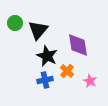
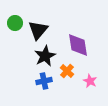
black star: moved 2 px left; rotated 20 degrees clockwise
blue cross: moved 1 px left, 1 px down
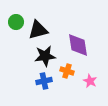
green circle: moved 1 px right, 1 px up
black triangle: rotated 35 degrees clockwise
black star: rotated 20 degrees clockwise
orange cross: rotated 24 degrees counterclockwise
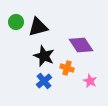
black triangle: moved 3 px up
purple diamond: moved 3 px right; rotated 25 degrees counterclockwise
black star: moved 1 px left; rotated 30 degrees clockwise
orange cross: moved 3 px up
blue cross: rotated 28 degrees counterclockwise
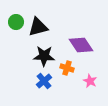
black star: rotated 20 degrees counterclockwise
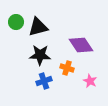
black star: moved 4 px left, 1 px up
blue cross: rotated 21 degrees clockwise
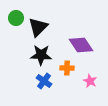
green circle: moved 4 px up
black triangle: rotated 30 degrees counterclockwise
black star: moved 1 px right
orange cross: rotated 16 degrees counterclockwise
blue cross: rotated 35 degrees counterclockwise
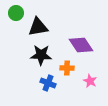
green circle: moved 5 px up
black triangle: rotated 35 degrees clockwise
blue cross: moved 4 px right, 2 px down; rotated 14 degrees counterclockwise
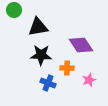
green circle: moved 2 px left, 3 px up
pink star: moved 1 px left, 1 px up; rotated 24 degrees clockwise
